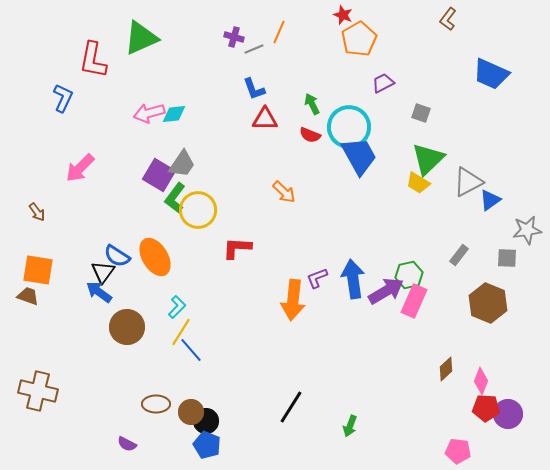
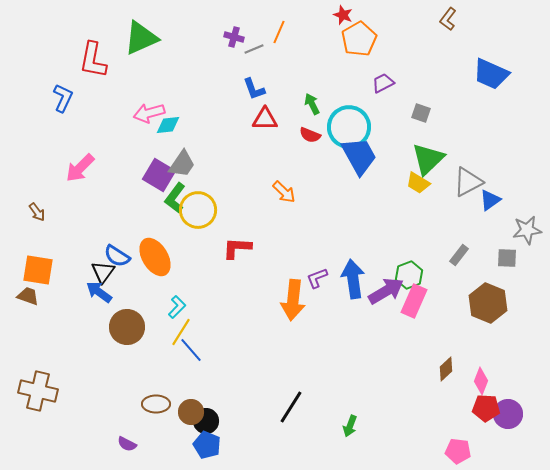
cyan diamond at (174, 114): moved 6 px left, 11 px down
green hexagon at (409, 275): rotated 8 degrees counterclockwise
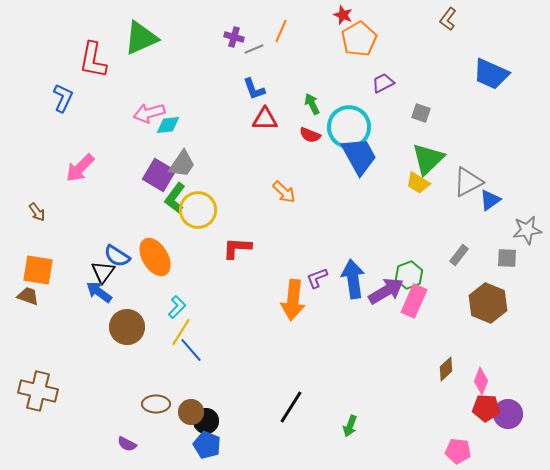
orange line at (279, 32): moved 2 px right, 1 px up
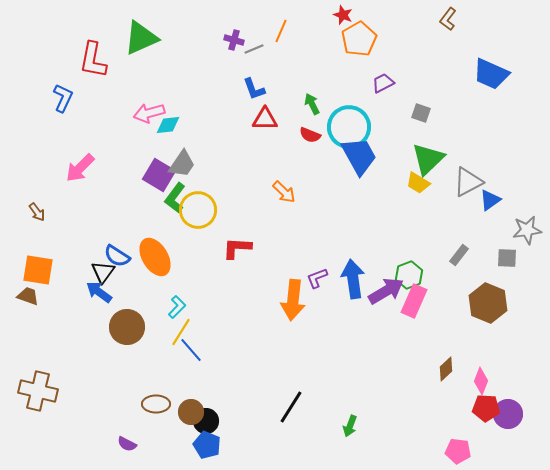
purple cross at (234, 37): moved 3 px down
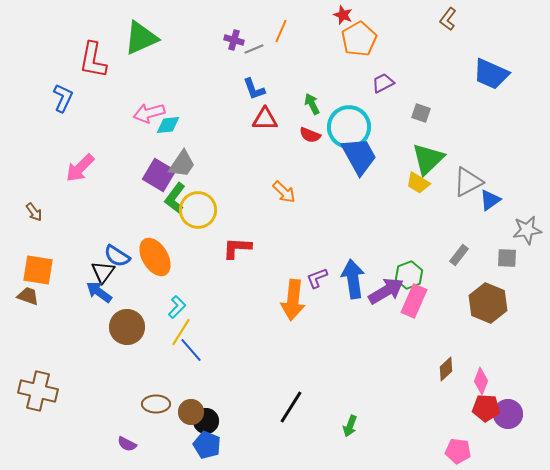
brown arrow at (37, 212): moved 3 px left
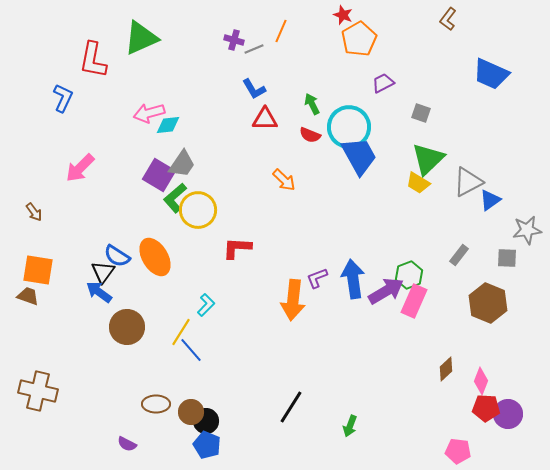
blue L-shape at (254, 89): rotated 10 degrees counterclockwise
orange arrow at (284, 192): moved 12 px up
green L-shape at (175, 198): rotated 12 degrees clockwise
cyan L-shape at (177, 307): moved 29 px right, 2 px up
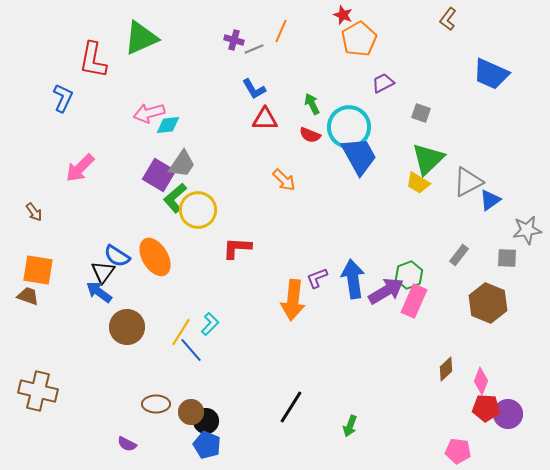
cyan L-shape at (206, 305): moved 4 px right, 19 px down
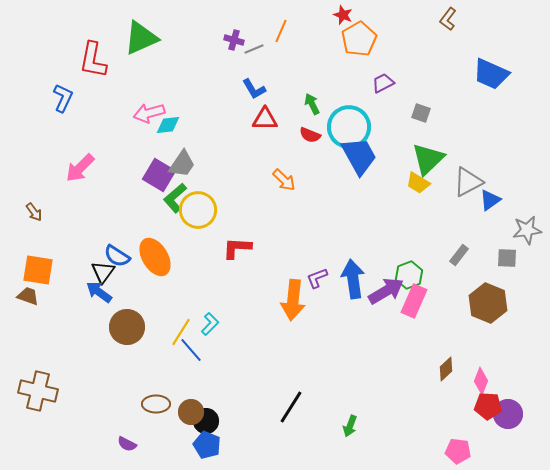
red pentagon at (486, 408): moved 2 px right, 2 px up
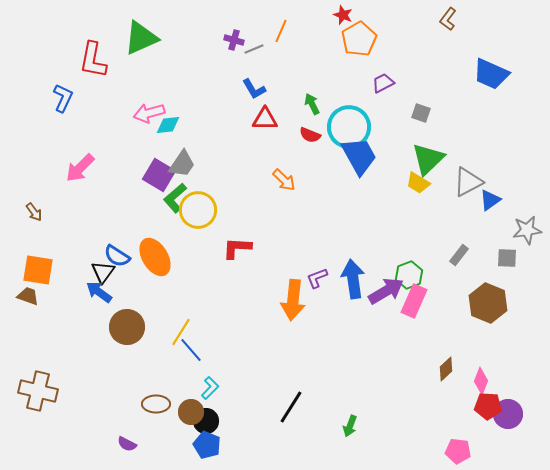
cyan L-shape at (210, 324): moved 64 px down
